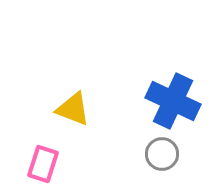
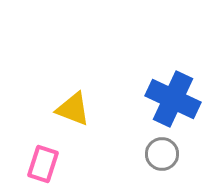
blue cross: moved 2 px up
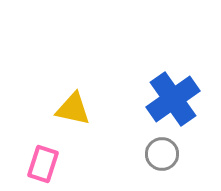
blue cross: rotated 30 degrees clockwise
yellow triangle: rotated 9 degrees counterclockwise
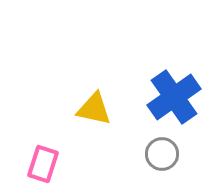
blue cross: moved 1 px right, 2 px up
yellow triangle: moved 21 px right
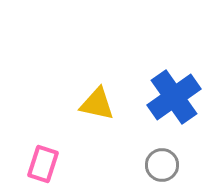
yellow triangle: moved 3 px right, 5 px up
gray circle: moved 11 px down
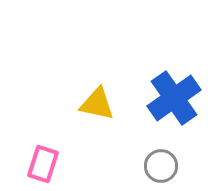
blue cross: moved 1 px down
gray circle: moved 1 px left, 1 px down
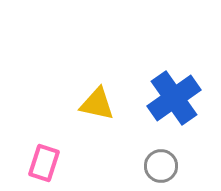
pink rectangle: moved 1 px right, 1 px up
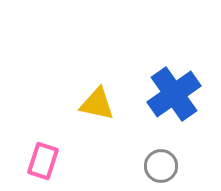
blue cross: moved 4 px up
pink rectangle: moved 1 px left, 2 px up
